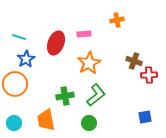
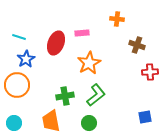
orange cross: moved 1 px up; rotated 16 degrees clockwise
pink rectangle: moved 2 px left, 1 px up
brown cross: moved 3 px right, 16 px up
red cross: moved 1 px right, 3 px up
orange circle: moved 2 px right, 1 px down
orange trapezoid: moved 5 px right, 1 px down
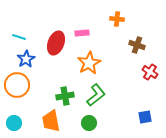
red cross: rotated 35 degrees clockwise
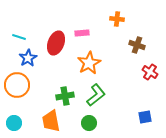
blue star: moved 2 px right, 1 px up
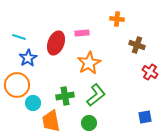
cyan circle: moved 19 px right, 20 px up
